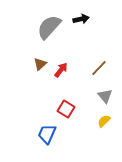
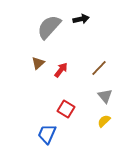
brown triangle: moved 2 px left, 1 px up
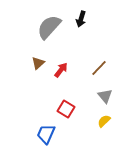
black arrow: rotated 119 degrees clockwise
blue trapezoid: moved 1 px left
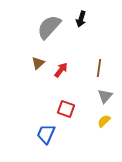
brown line: rotated 36 degrees counterclockwise
gray triangle: rotated 21 degrees clockwise
red square: rotated 12 degrees counterclockwise
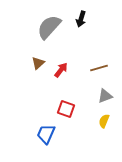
brown line: rotated 66 degrees clockwise
gray triangle: rotated 28 degrees clockwise
yellow semicircle: rotated 24 degrees counterclockwise
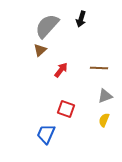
gray semicircle: moved 2 px left, 1 px up
brown triangle: moved 2 px right, 13 px up
brown line: rotated 18 degrees clockwise
yellow semicircle: moved 1 px up
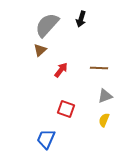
gray semicircle: moved 1 px up
blue trapezoid: moved 5 px down
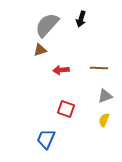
brown triangle: rotated 24 degrees clockwise
red arrow: rotated 133 degrees counterclockwise
